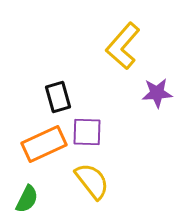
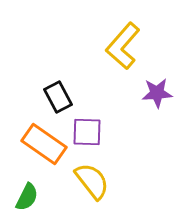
black rectangle: rotated 12 degrees counterclockwise
orange rectangle: rotated 60 degrees clockwise
green semicircle: moved 2 px up
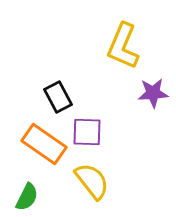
yellow L-shape: rotated 18 degrees counterclockwise
purple star: moved 4 px left
